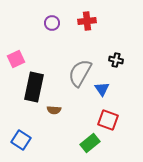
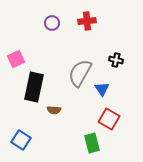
red square: moved 1 px right, 1 px up; rotated 10 degrees clockwise
green rectangle: moved 2 px right; rotated 66 degrees counterclockwise
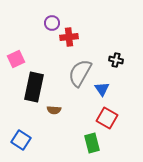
red cross: moved 18 px left, 16 px down
red square: moved 2 px left, 1 px up
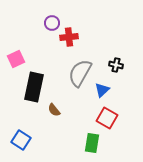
black cross: moved 5 px down
blue triangle: moved 1 px down; rotated 21 degrees clockwise
brown semicircle: rotated 48 degrees clockwise
green rectangle: rotated 24 degrees clockwise
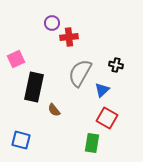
blue square: rotated 18 degrees counterclockwise
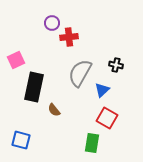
pink square: moved 1 px down
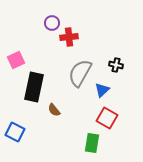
blue square: moved 6 px left, 8 px up; rotated 12 degrees clockwise
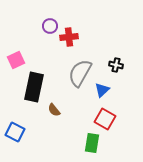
purple circle: moved 2 px left, 3 px down
red square: moved 2 px left, 1 px down
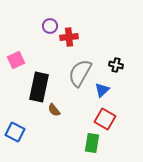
black rectangle: moved 5 px right
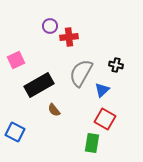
gray semicircle: moved 1 px right
black rectangle: moved 2 px up; rotated 48 degrees clockwise
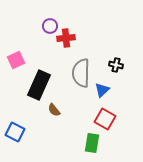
red cross: moved 3 px left, 1 px down
gray semicircle: rotated 28 degrees counterclockwise
black rectangle: rotated 36 degrees counterclockwise
